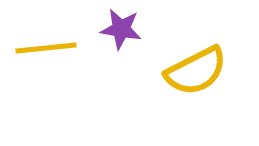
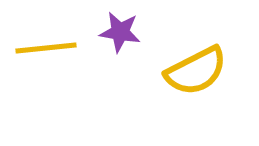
purple star: moved 1 px left, 3 px down
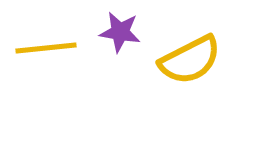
yellow semicircle: moved 6 px left, 11 px up
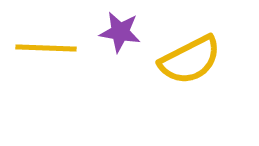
yellow line: rotated 8 degrees clockwise
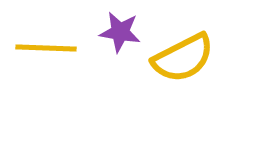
yellow semicircle: moved 7 px left, 2 px up
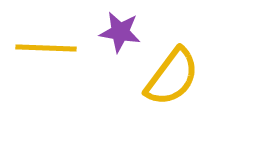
yellow semicircle: moved 11 px left, 19 px down; rotated 26 degrees counterclockwise
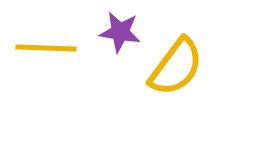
yellow semicircle: moved 4 px right, 10 px up
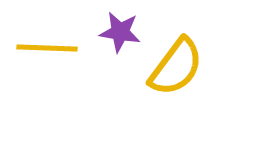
yellow line: moved 1 px right
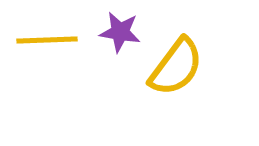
yellow line: moved 8 px up; rotated 4 degrees counterclockwise
